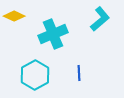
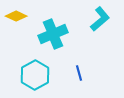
yellow diamond: moved 2 px right
blue line: rotated 14 degrees counterclockwise
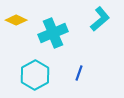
yellow diamond: moved 4 px down
cyan cross: moved 1 px up
blue line: rotated 35 degrees clockwise
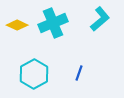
yellow diamond: moved 1 px right, 5 px down
cyan cross: moved 10 px up
cyan hexagon: moved 1 px left, 1 px up
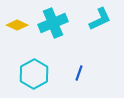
cyan L-shape: rotated 15 degrees clockwise
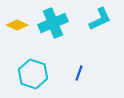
cyan hexagon: moved 1 px left; rotated 12 degrees counterclockwise
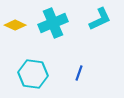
yellow diamond: moved 2 px left
cyan hexagon: rotated 12 degrees counterclockwise
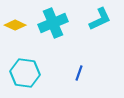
cyan hexagon: moved 8 px left, 1 px up
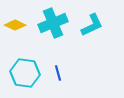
cyan L-shape: moved 8 px left, 6 px down
blue line: moved 21 px left; rotated 35 degrees counterclockwise
